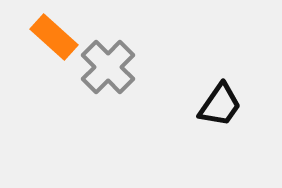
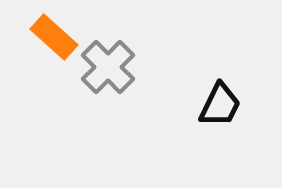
black trapezoid: rotated 9 degrees counterclockwise
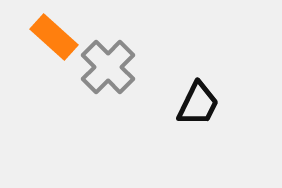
black trapezoid: moved 22 px left, 1 px up
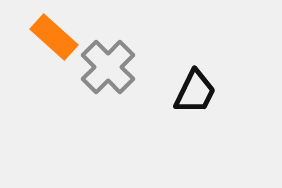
black trapezoid: moved 3 px left, 12 px up
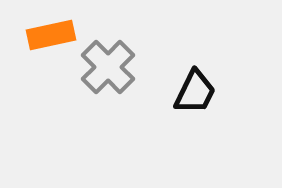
orange rectangle: moved 3 px left, 2 px up; rotated 54 degrees counterclockwise
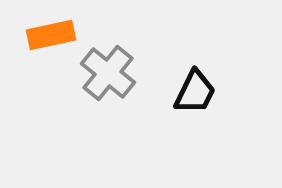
gray cross: moved 6 px down; rotated 6 degrees counterclockwise
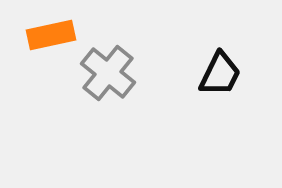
black trapezoid: moved 25 px right, 18 px up
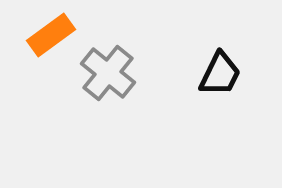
orange rectangle: rotated 24 degrees counterclockwise
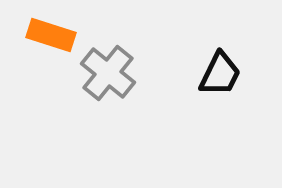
orange rectangle: rotated 54 degrees clockwise
